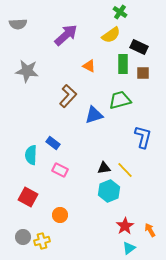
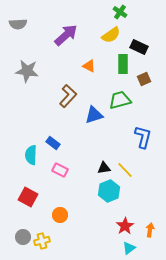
brown square: moved 1 px right, 6 px down; rotated 24 degrees counterclockwise
orange arrow: rotated 40 degrees clockwise
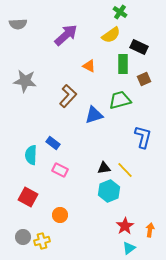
gray star: moved 2 px left, 10 px down
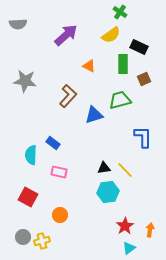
blue L-shape: rotated 15 degrees counterclockwise
pink rectangle: moved 1 px left, 2 px down; rotated 14 degrees counterclockwise
cyan hexagon: moved 1 px left, 1 px down; rotated 15 degrees clockwise
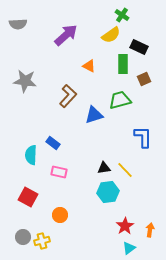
green cross: moved 2 px right, 3 px down
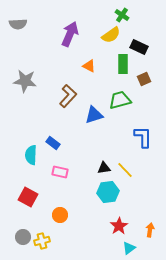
purple arrow: moved 4 px right, 1 px up; rotated 25 degrees counterclockwise
pink rectangle: moved 1 px right
red star: moved 6 px left
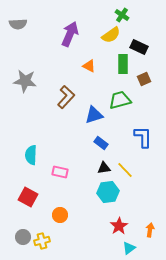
brown L-shape: moved 2 px left, 1 px down
blue rectangle: moved 48 px right
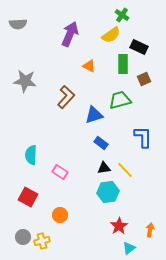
pink rectangle: rotated 21 degrees clockwise
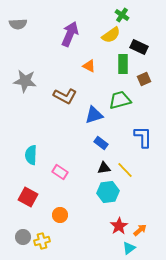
brown L-shape: moved 1 px left, 1 px up; rotated 75 degrees clockwise
orange arrow: moved 10 px left; rotated 40 degrees clockwise
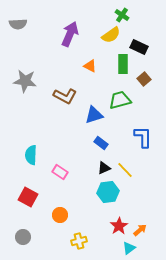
orange triangle: moved 1 px right
brown square: rotated 16 degrees counterclockwise
black triangle: rotated 16 degrees counterclockwise
yellow cross: moved 37 px right
